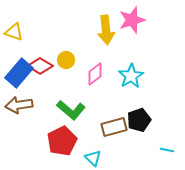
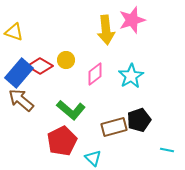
brown arrow: moved 2 px right, 5 px up; rotated 48 degrees clockwise
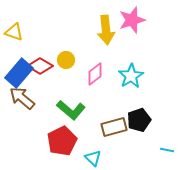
brown arrow: moved 1 px right, 2 px up
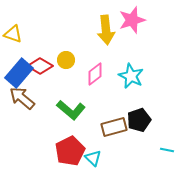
yellow triangle: moved 1 px left, 2 px down
cyan star: rotated 15 degrees counterclockwise
red pentagon: moved 8 px right, 10 px down
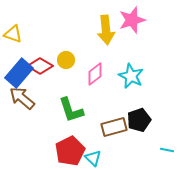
green L-shape: rotated 32 degrees clockwise
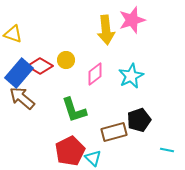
cyan star: rotated 20 degrees clockwise
green L-shape: moved 3 px right
brown rectangle: moved 5 px down
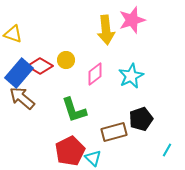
black pentagon: moved 2 px right, 1 px up
cyan line: rotated 72 degrees counterclockwise
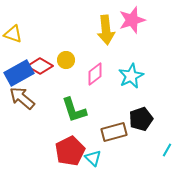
blue rectangle: rotated 20 degrees clockwise
